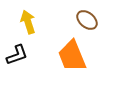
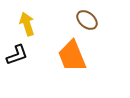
yellow arrow: moved 1 px left, 2 px down
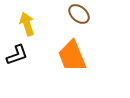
brown ellipse: moved 8 px left, 6 px up
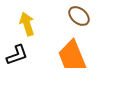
brown ellipse: moved 2 px down
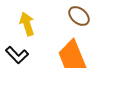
black L-shape: rotated 65 degrees clockwise
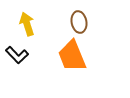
brown ellipse: moved 6 px down; rotated 40 degrees clockwise
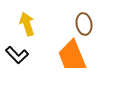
brown ellipse: moved 5 px right, 2 px down
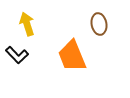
brown ellipse: moved 15 px right
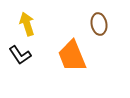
black L-shape: moved 3 px right; rotated 10 degrees clockwise
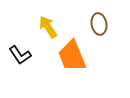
yellow arrow: moved 21 px right, 3 px down; rotated 15 degrees counterclockwise
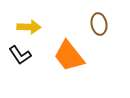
yellow arrow: moved 19 px left; rotated 125 degrees clockwise
orange trapezoid: moved 3 px left; rotated 16 degrees counterclockwise
